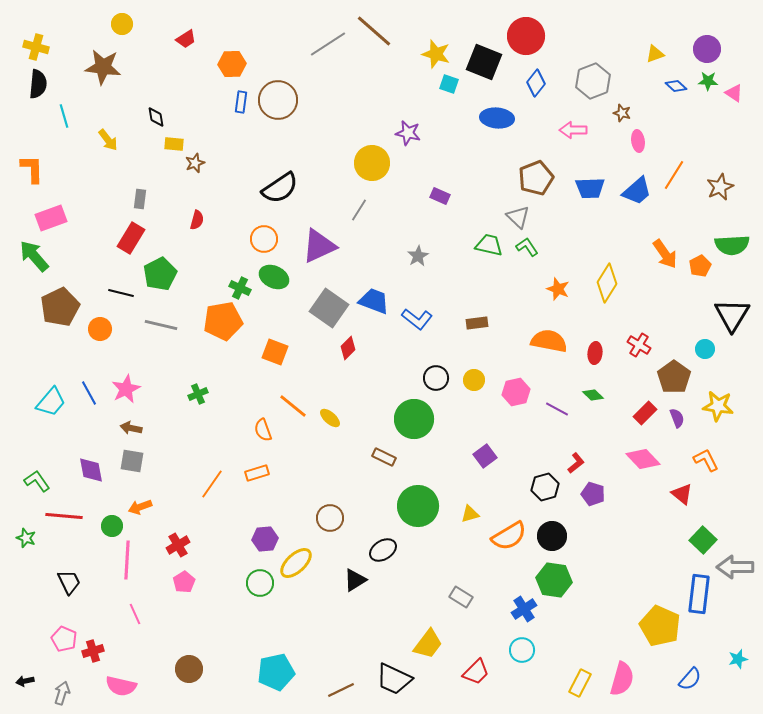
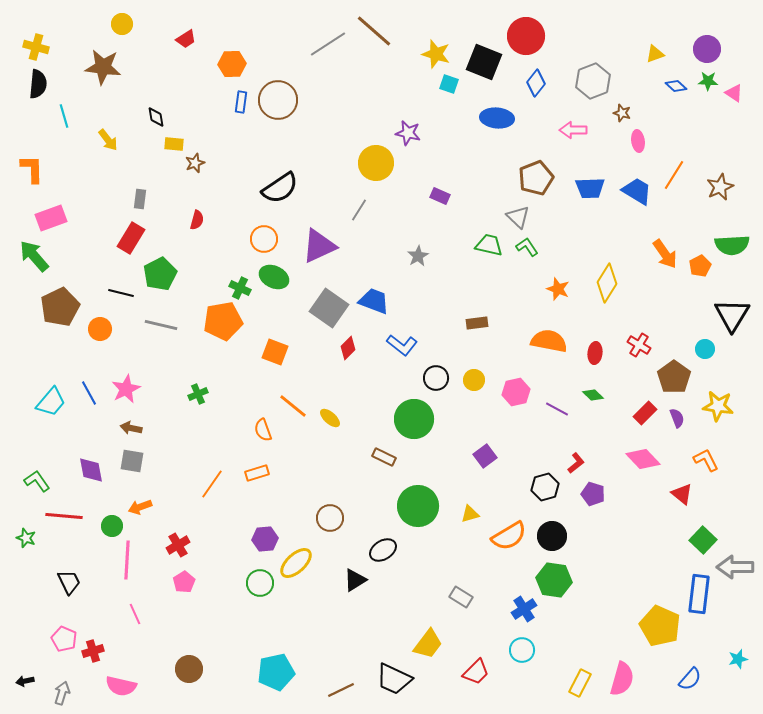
yellow circle at (372, 163): moved 4 px right
blue trapezoid at (637, 191): rotated 108 degrees counterclockwise
blue L-shape at (417, 319): moved 15 px left, 26 px down
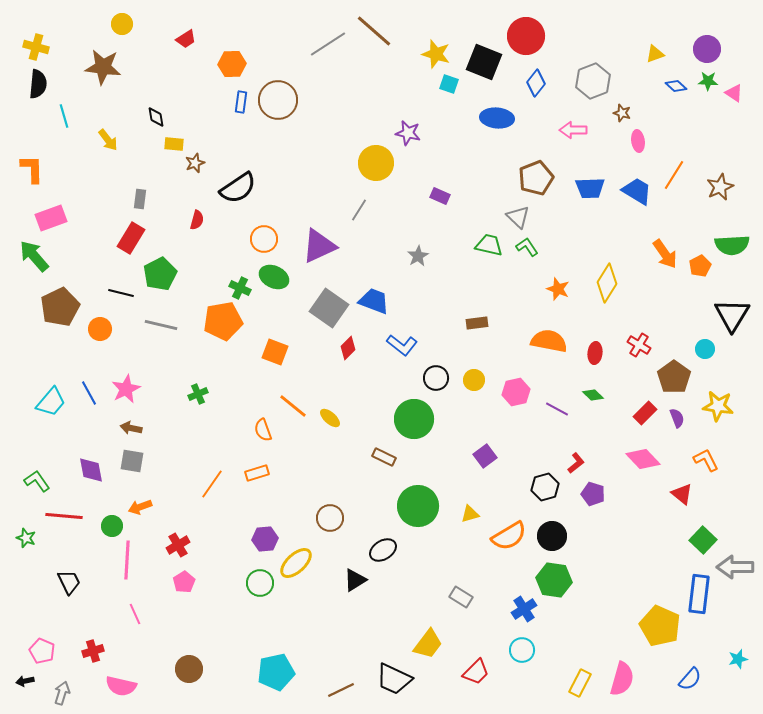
black semicircle at (280, 188): moved 42 px left
pink pentagon at (64, 639): moved 22 px left, 12 px down
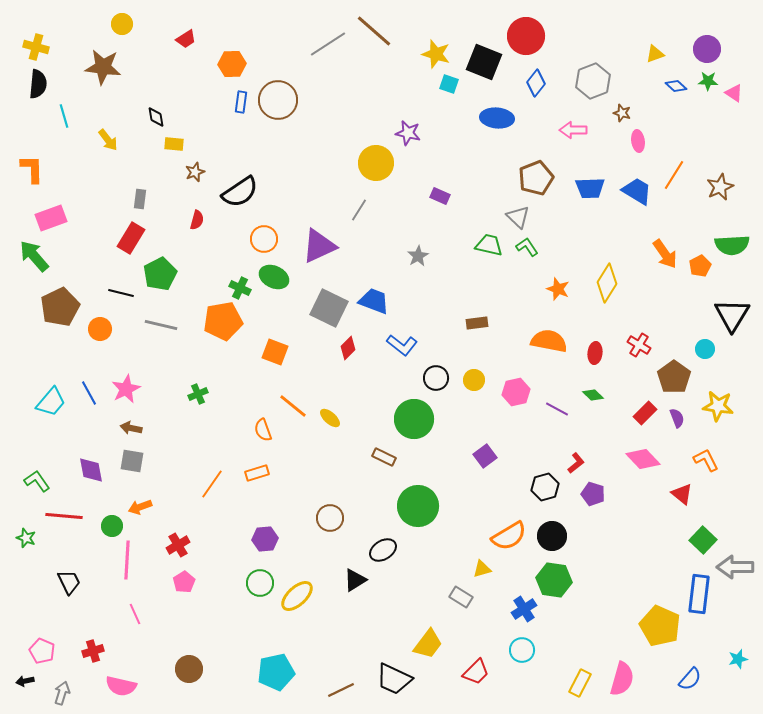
brown star at (195, 163): moved 9 px down
black semicircle at (238, 188): moved 2 px right, 4 px down
gray square at (329, 308): rotated 9 degrees counterclockwise
yellow triangle at (470, 514): moved 12 px right, 55 px down
yellow ellipse at (296, 563): moved 1 px right, 33 px down
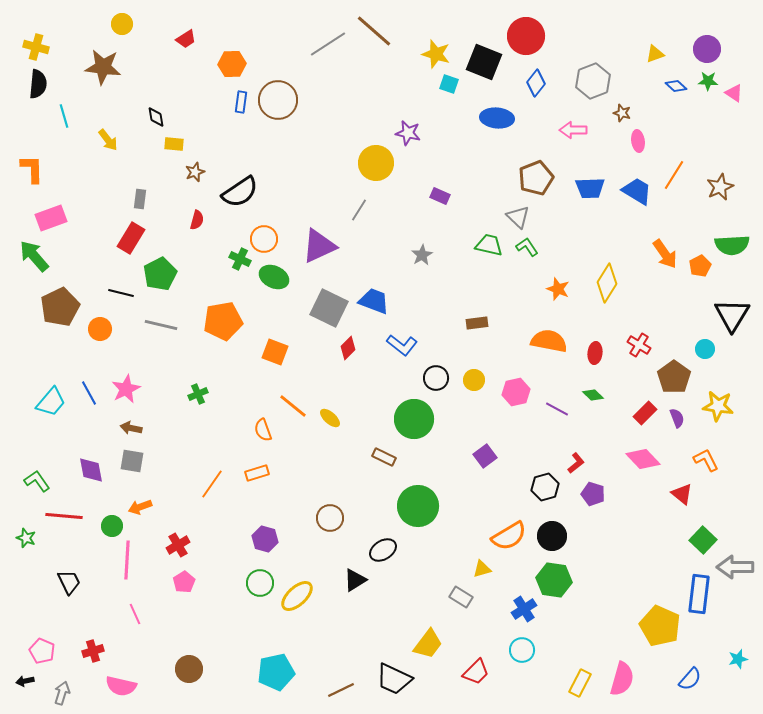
gray star at (418, 256): moved 4 px right, 1 px up
green cross at (240, 288): moved 29 px up
purple hexagon at (265, 539): rotated 20 degrees clockwise
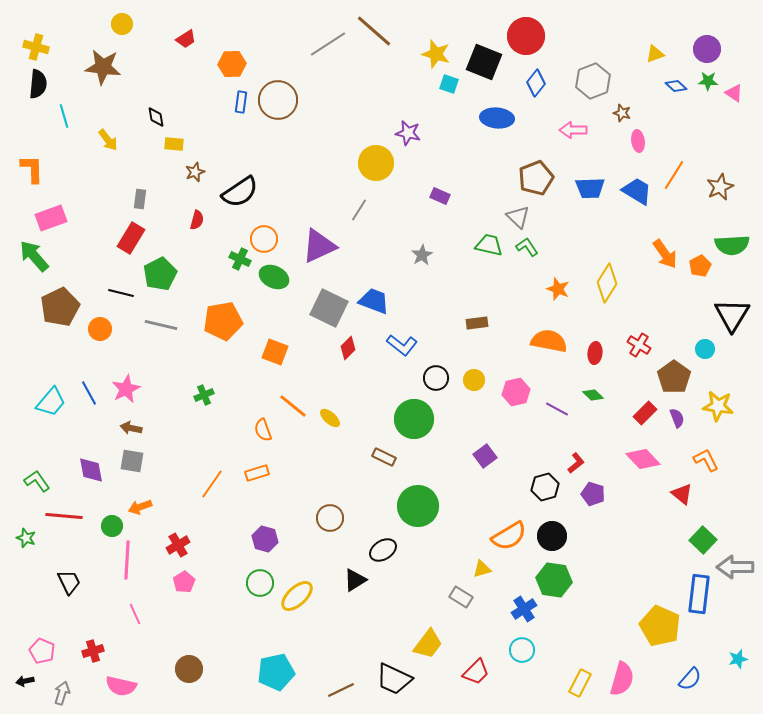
green cross at (198, 394): moved 6 px right, 1 px down
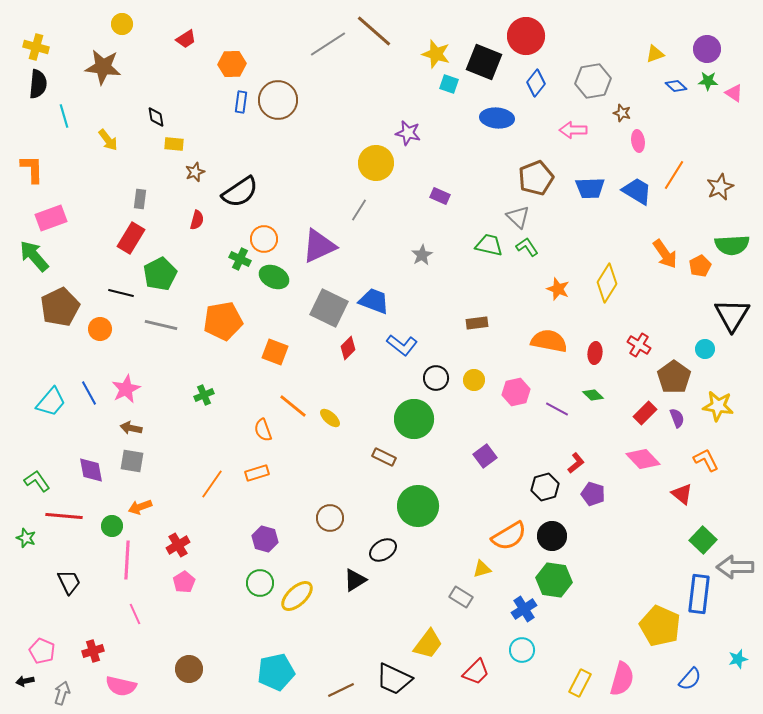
gray hexagon at (593, 81): rotated 12 degrees clockwise
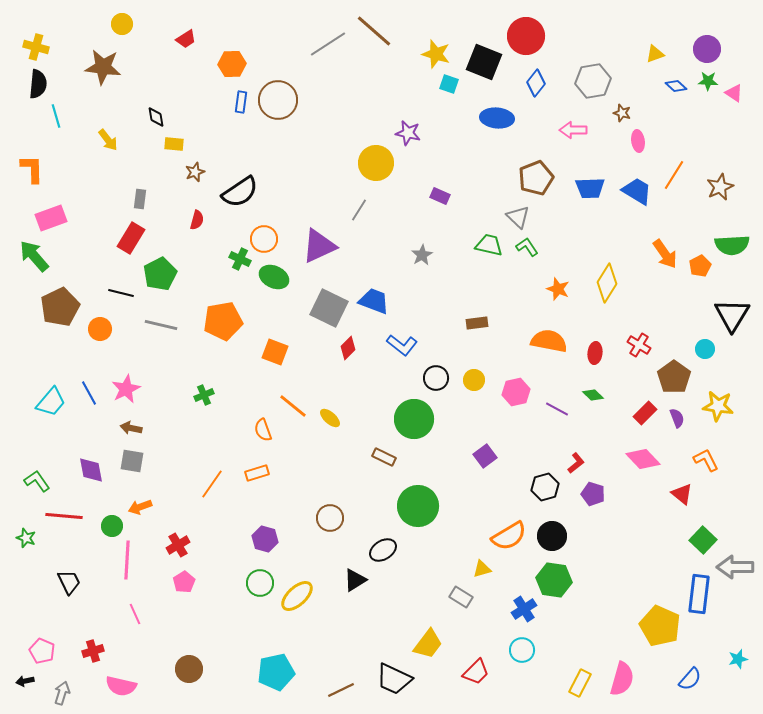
cyan line at (64, 116): moved 8 px left
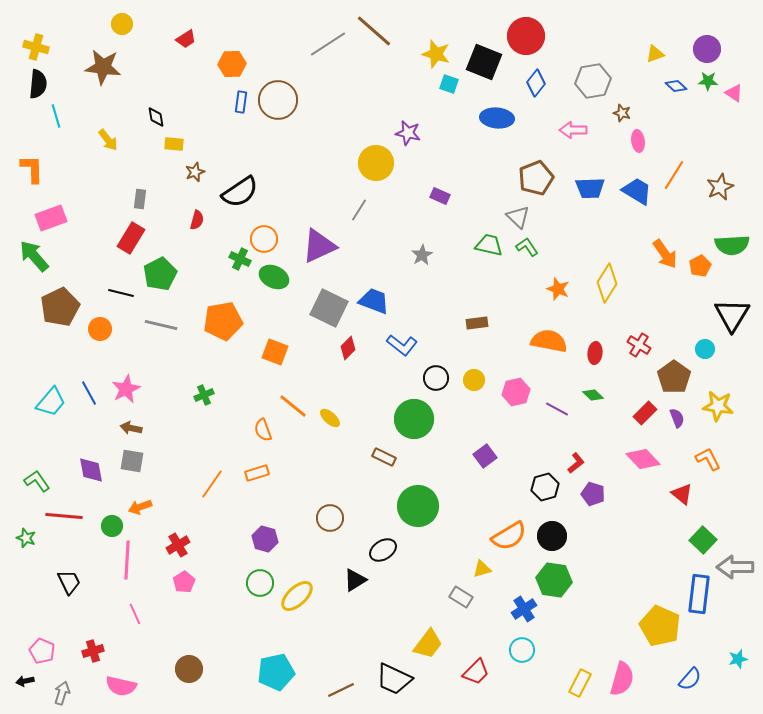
orange L-shape at (706, 460): moved 2 px right, 1 px up
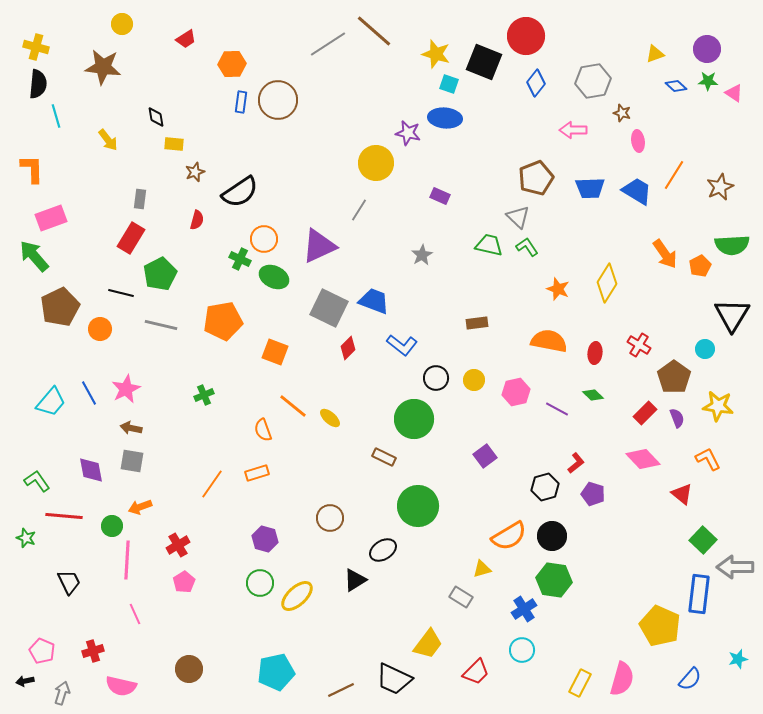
blue ellipse at (497, 118): moved 52 px left
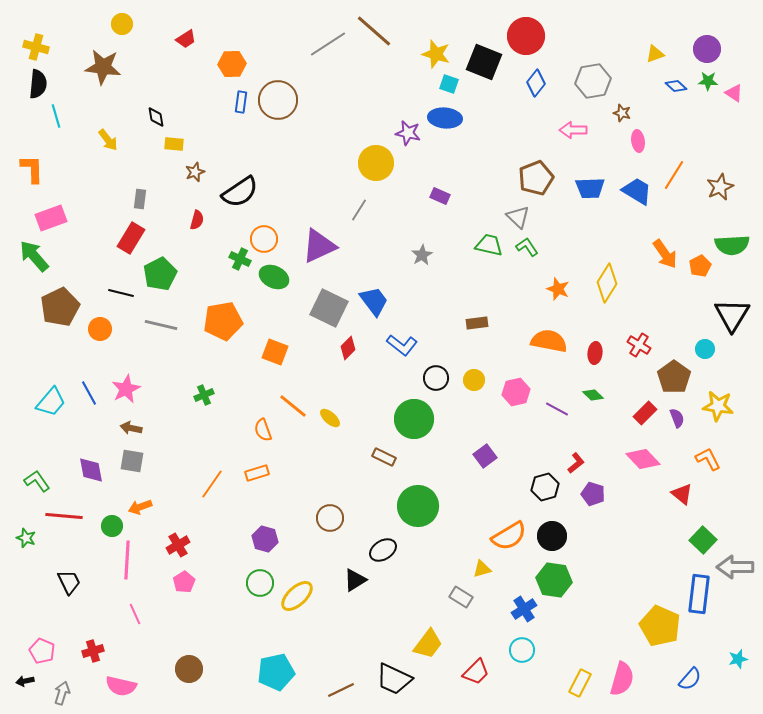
blue trapezoid at (374, 301): rotated 32 degrees clockwise
